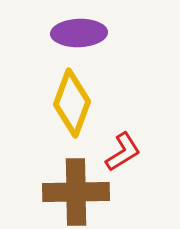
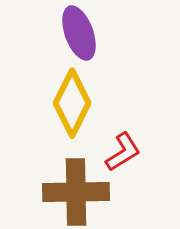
purple ellipse: rotated 72 degrees clockwise
yellow diamond: rotated 6 degrees clockwise
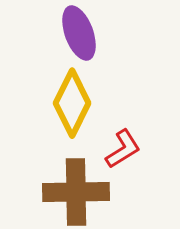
red L-shape: moved 3 px up
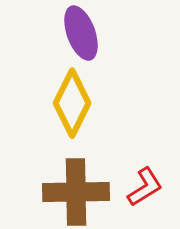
purple ellipse: moved 2 px right
red L-shape: moved 22 px right, 38 px down
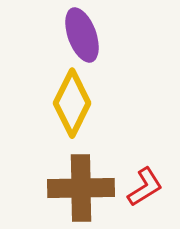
purple ellipse: moved 1 px right, 2 px down
brown cross: moved 5 px right, 4 px up
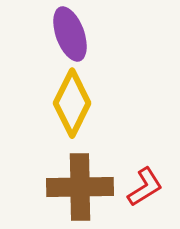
purple ellipse: moved 12 px left, 1 px up
brown cross: moved 1 px left, 1 px up
